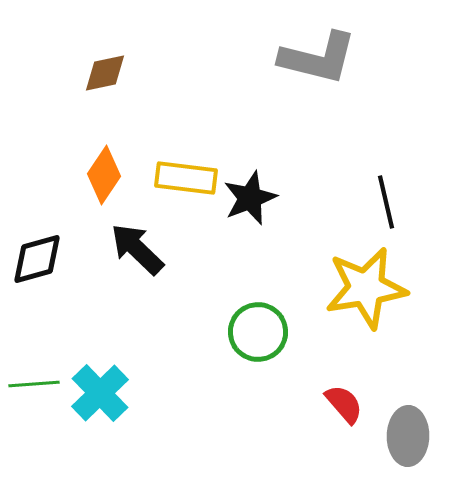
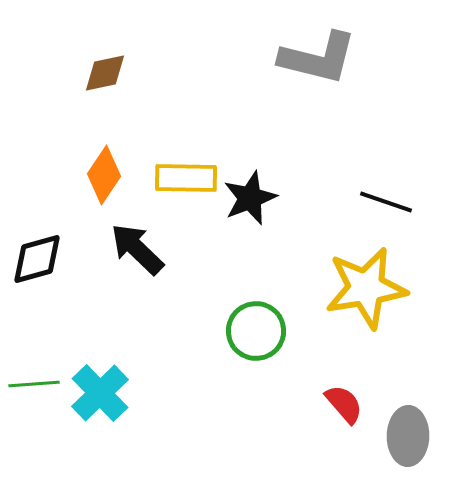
yellow rectangle: rotated 6 degrees counterclockwise
black line: rotated 58 degrees counterclockwise
green circle: moved 2 px left, 1 px up
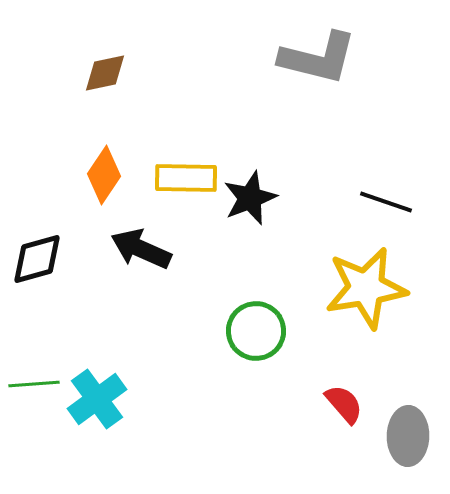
black arrow: moved 4 px right; rotated 20 degrees counterclockwise
cyan cross: moved 3 px left, 6 px down; rotated 8 degrees clockwise
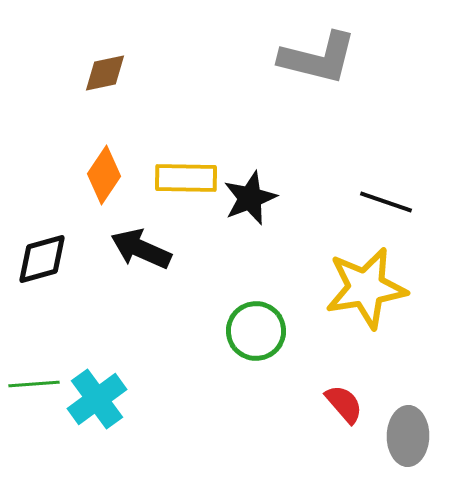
black diamond: moved 5 px right
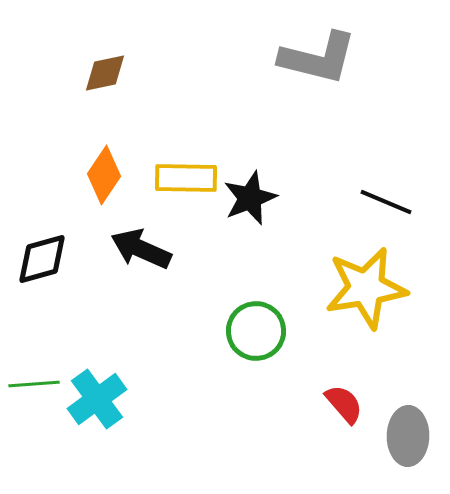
black line: rotated 4 degrees clockwise
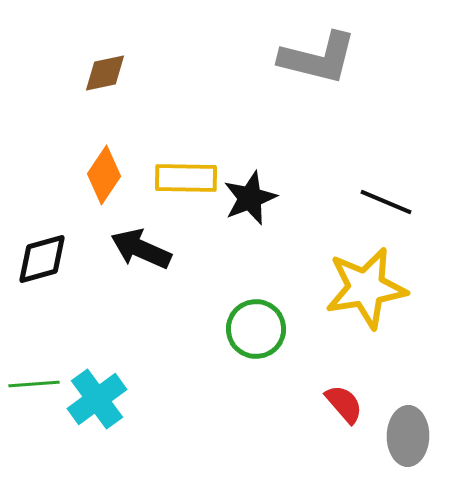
green circle: moved 2 px up
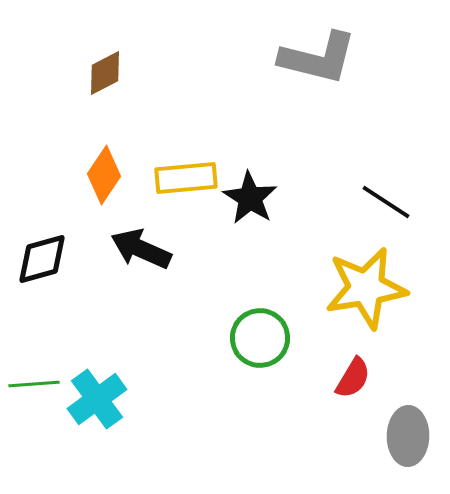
brown diamond: rotated 15 degrees counterclockwise
yellow rectangle: rotated 6 degrees counterclockwise
black star: rotated 18 degrees counterclockwise
black line: rotated 10 degrees clockwise
green circle: moved 4 px right, 9 px down
red semicircle: moved 9 px right, 26 px up; rotated 72 degrees clockwise
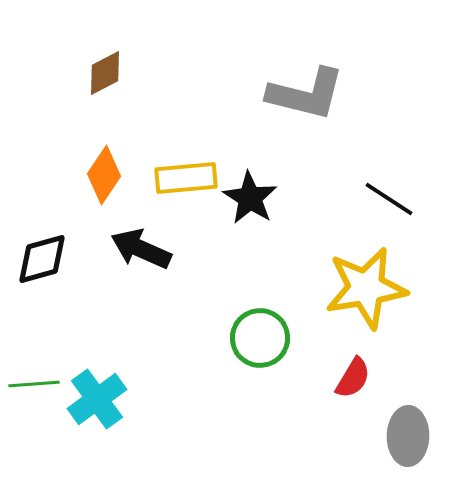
gray L-shape: moved 12 px left, 36 px down
black line: moved 3 px right, 3 px up
